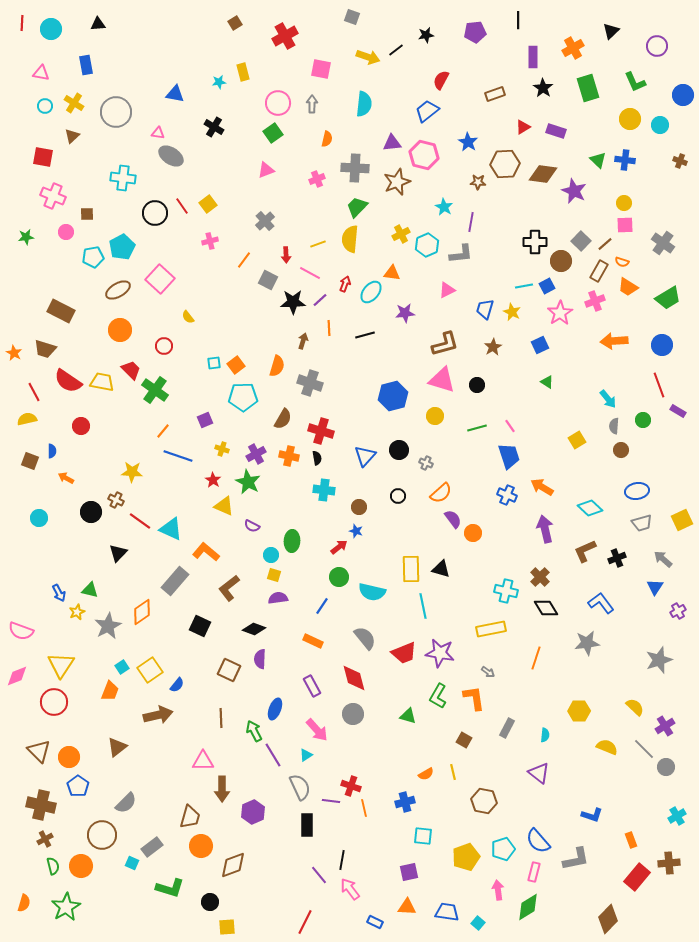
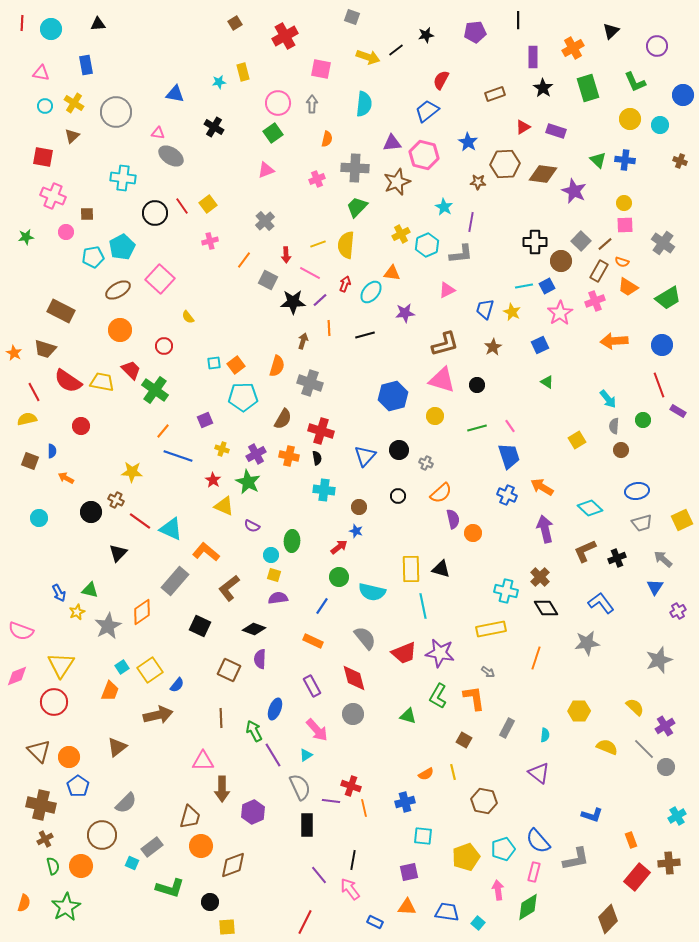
yellow semicircle at (350, 239): moved 4 px left, 6 px down
purple semicircle at (453, 519): rotated 24 degrees clockwise
black line at (342, 860): moved 11 px right
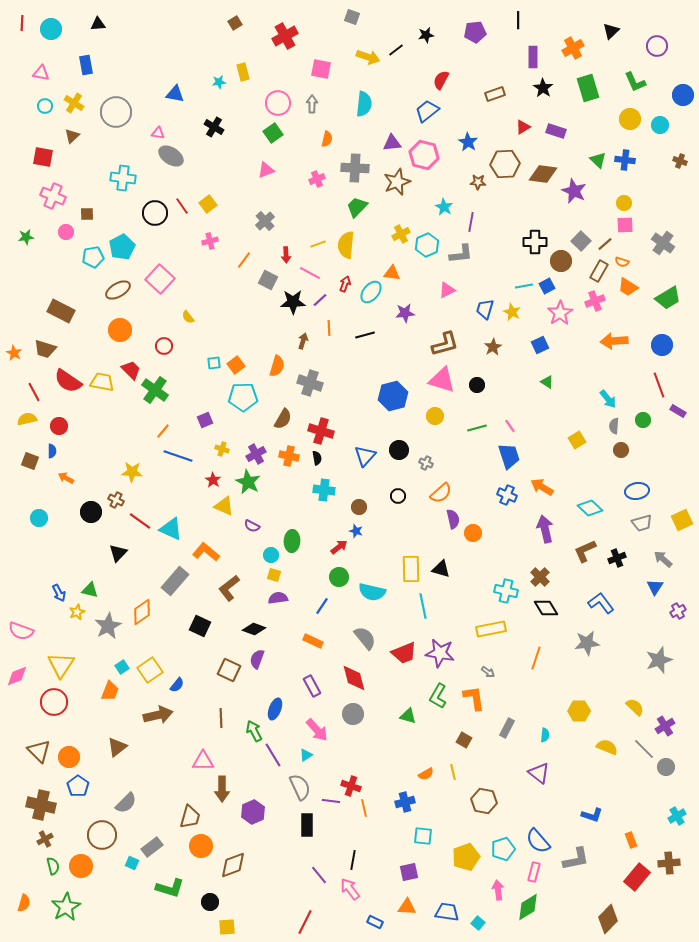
red circle at (81, 426): moved 22 px left
purple semicircle at (260, 659): moved 3 px left; rotated 18 degrees clockwise
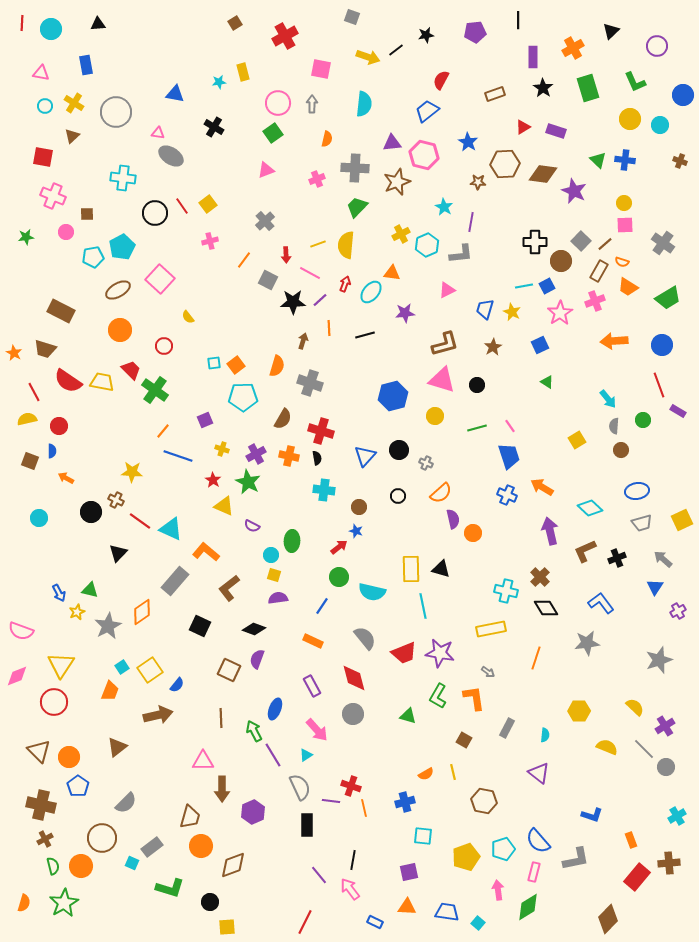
purple arrow at (545, 529): moved 5 px right, 2 px down
brown circle at (102, 835): moved 3 px down
green star at (66, 907): moved 2 px left, 4 px up
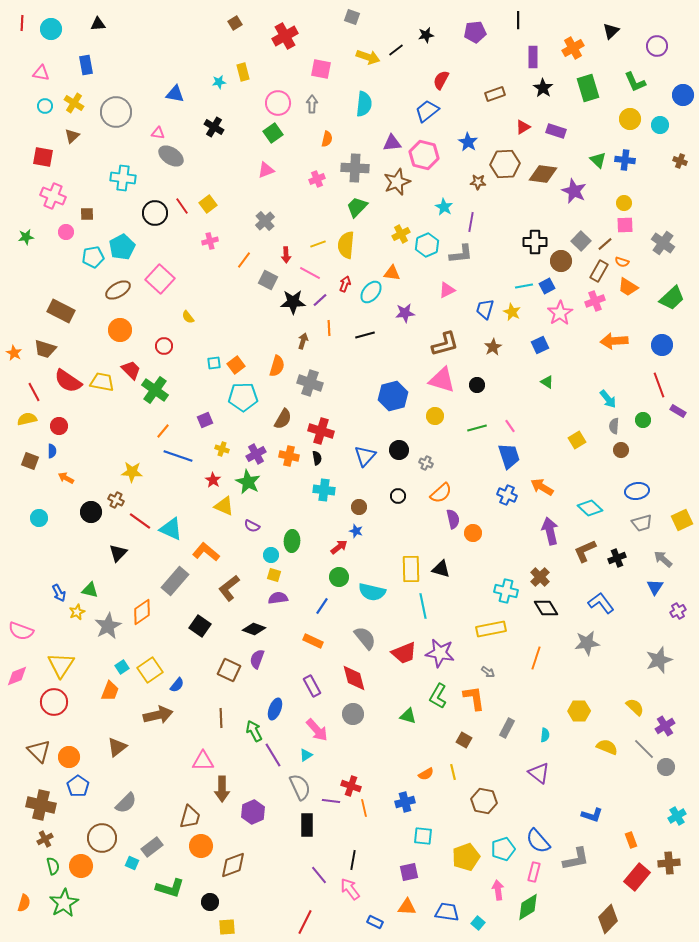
green trapezoid at (668, 298): moved 4 px right; rotated 12 degrees counterclockwise
black square at (200, 626): rotated 10 degrees clockwise
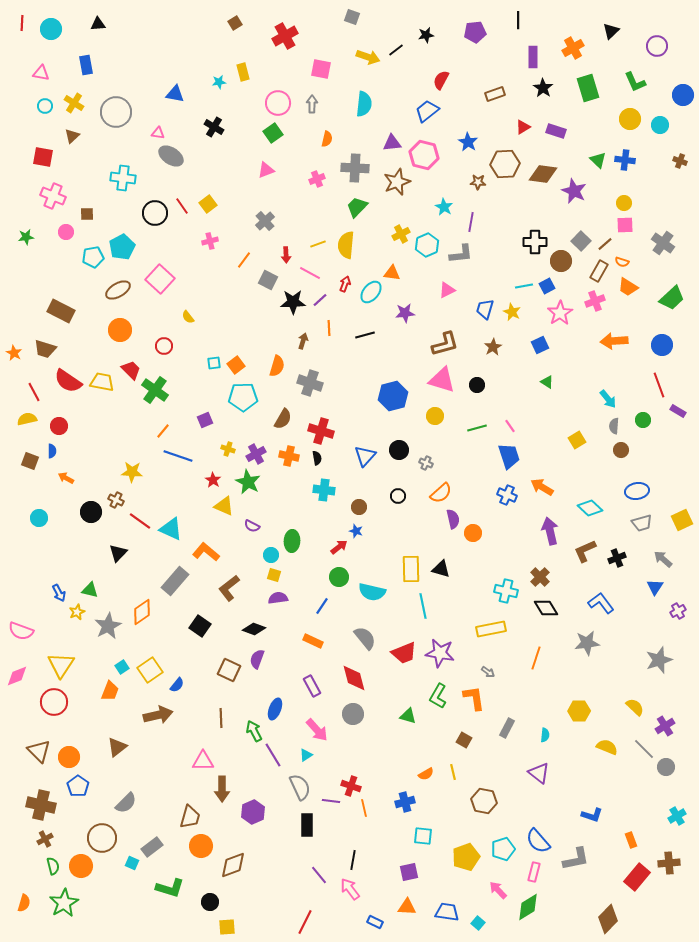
yellow cross at (222, 449): moved 6 px right
pink arrow at (498, 890): rotated 36 degrees counterclockwise
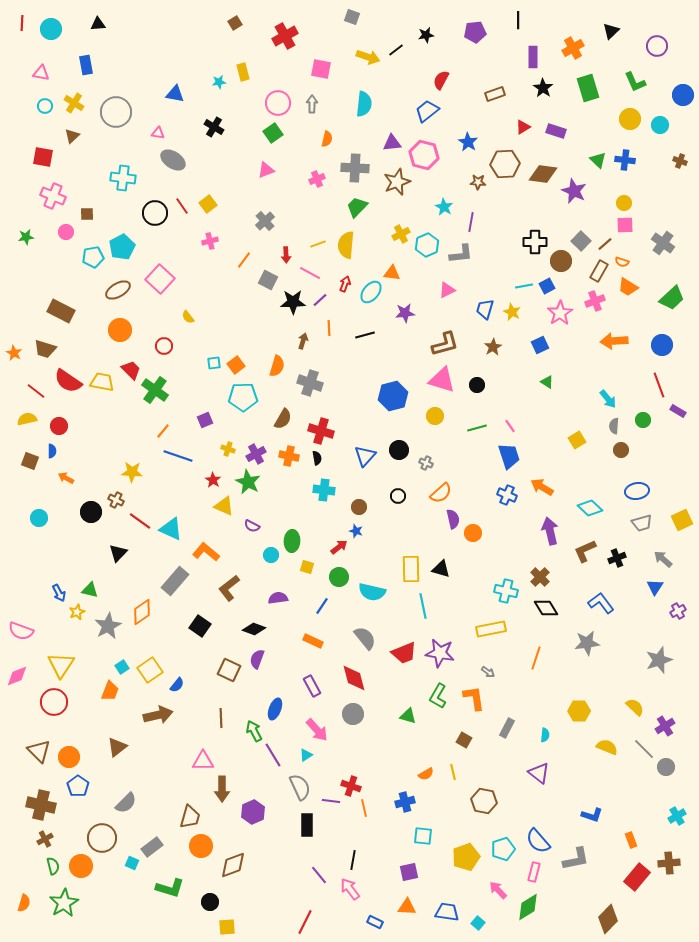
gray ellipse at (171, 156): moved 2 px right, 4 px down
red line at (34, 392): moved 2 px right, 1 px up; rotated 24 degrees counterclockwise
yellow square at (274, 575): moved 33 px right, 8 px up
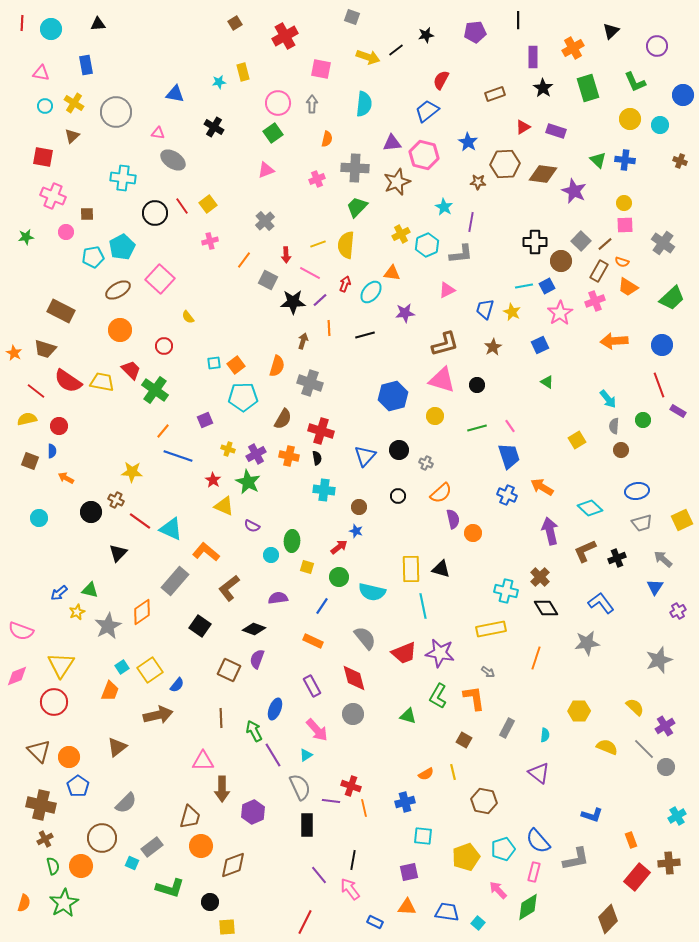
blue arrow at (59, 593): rotated 78 degrees clockwise
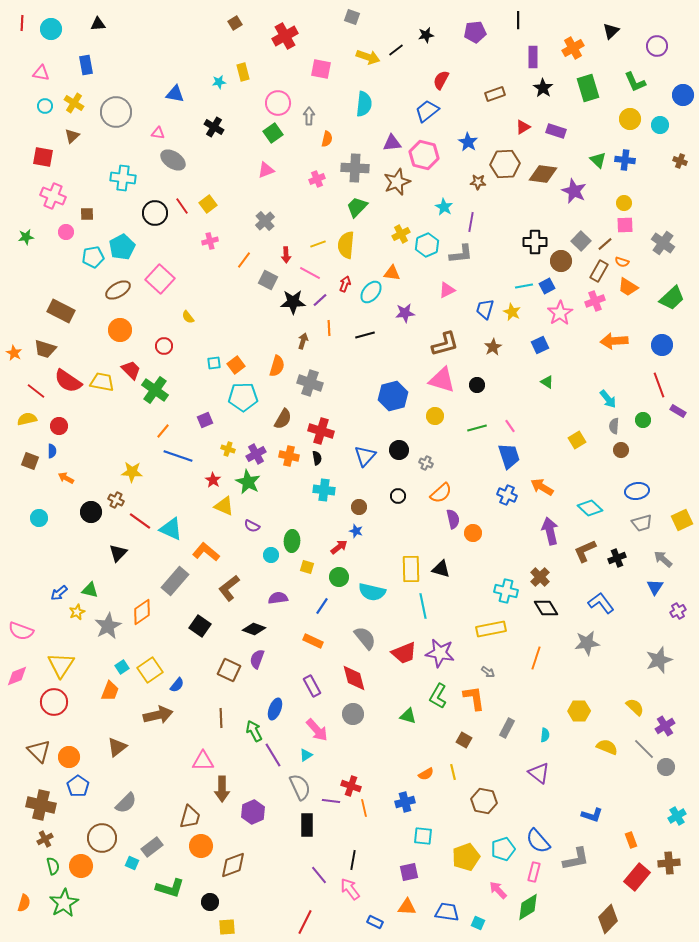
gray arrow at (312, 104): moved 3 px left, 12 px down
cyan square at (478, 923): rotated 16 degrees counterclockwise
